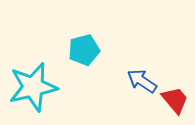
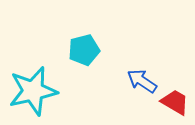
cyan star: moved 4 px down
red trapezoid: moved 2 px down; rotated 20 degrees counterclockwise
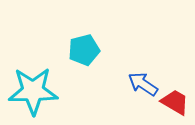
blue arrow: moved 1 px right, 3 px down
cyan star: rotated 12 degrees clockwise
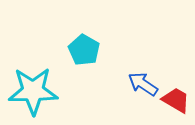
cyan pentagon: rotated 28 degrees counterclockwise
red trapezoid: moved 1 px right, 2 px up
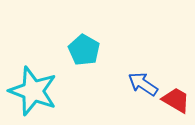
cyan star: rotated 21 degrees clockwise
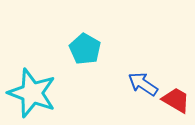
cyan pentagon: moved 1 px right, 1 px up
cyan star: moved 1 px left, 2 px down
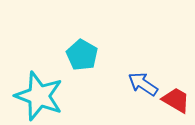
cyan pentagon: moved 3 px left, 6 px down
cyan star: moved 7 px right, 3 px down
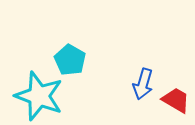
cyan pentagon: moved 12 px left, 5 px down
blue arrow: rotated 108 degrees counterclockwise
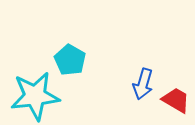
cyan star: moved 4 px left; rotated 27 degrees counterclockwise
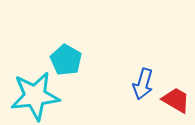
cyan pentagon: moved 4 px left
